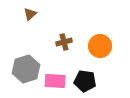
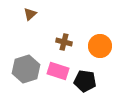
brown cross: rotated 28 degrees clockwise
pink rectangle: moved 3 px right, 10 px up; rotated 15 degrees clockwise
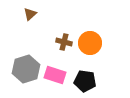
orange circle: moved 10 px left, 3 px up
pink rectangle: moved 3 px left, 4 px down
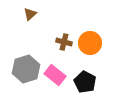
pink rectangle: rotated 20 degrees clockwise
black pentagon: moved 1 px down; rotated 20 degrees clockwise
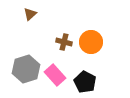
orange circle: moved 1 px right, 1 px up
pink rectangle: rotated 10 degrees clockwise
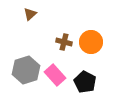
gray hexagon: moved 1 px down
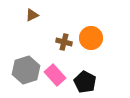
brown triangle: moved 2 px right, 1 px down; rotated 16 degrees clockwise
orange circle: moved 4 px up
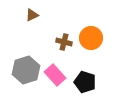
black pentagon: rotated 10 degrees counterclockwise
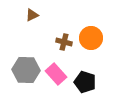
gray hexagon: rotated 20 degrees clockwise
pink rectangle: moved 1 px right, 1 px up
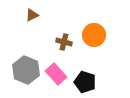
orange circle: moved 3 px right, 3 px up
gray hexagon: rotated 20 degrees clockwise
